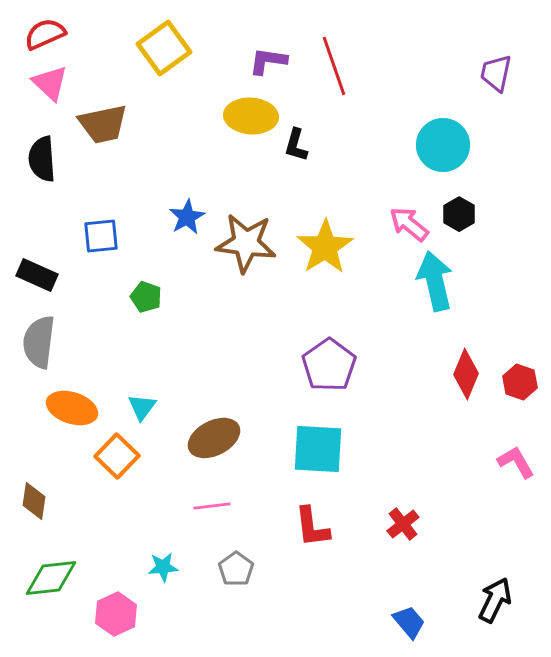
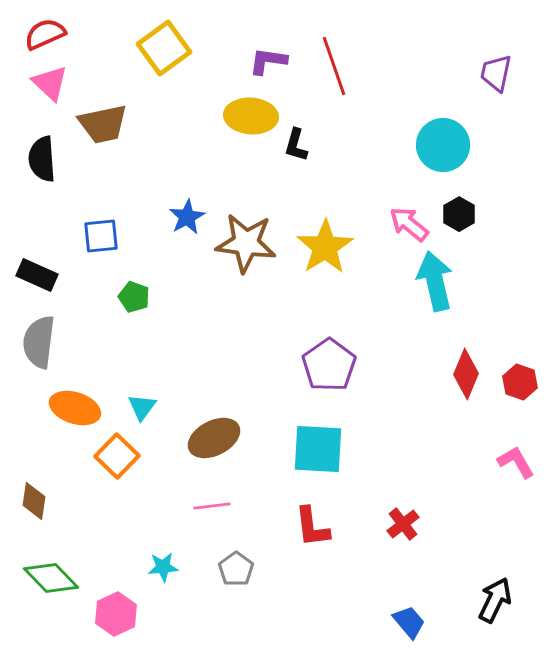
green pentagon: moved 12 px left
orange ellipse: moved 3 px right
green diamond: rotated 52 degrees clockwise
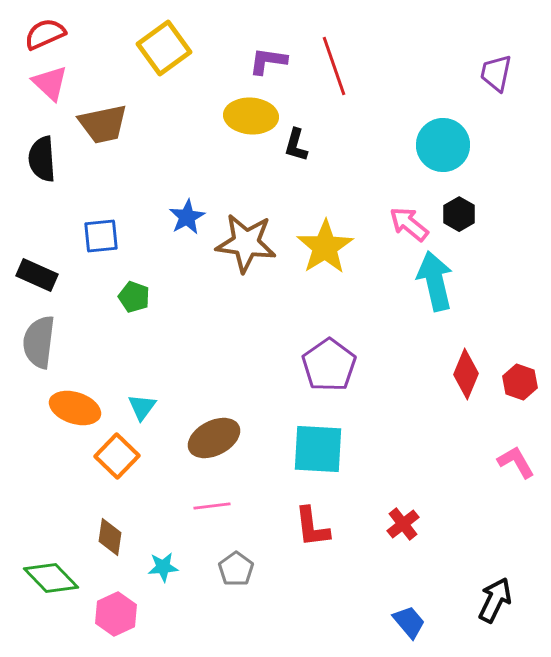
brown diamond: moved 76 px right, 36 px down
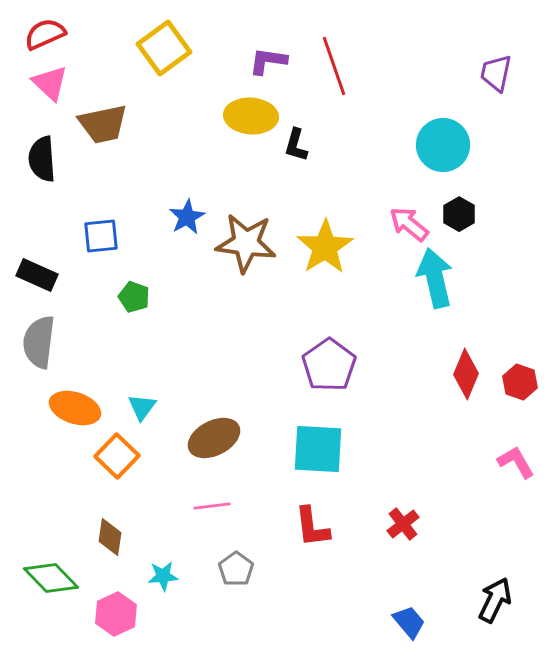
cyan arrow: moved 3 px up
cyan star: moved 9 px down
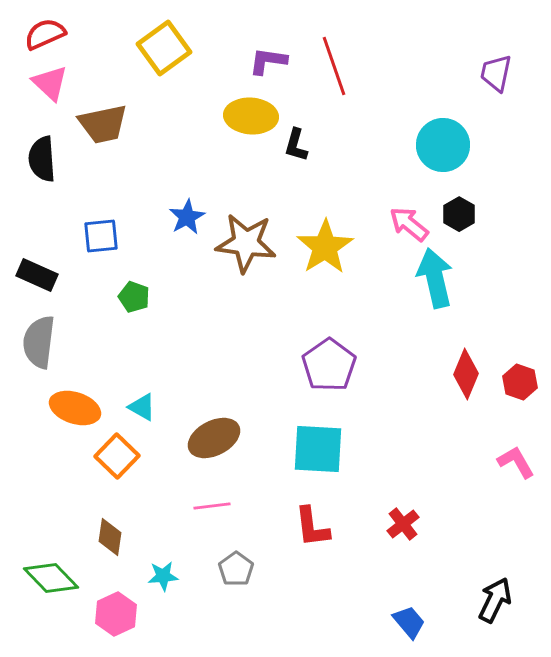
cyan triangle: rotated 36 degrees counterclockwise
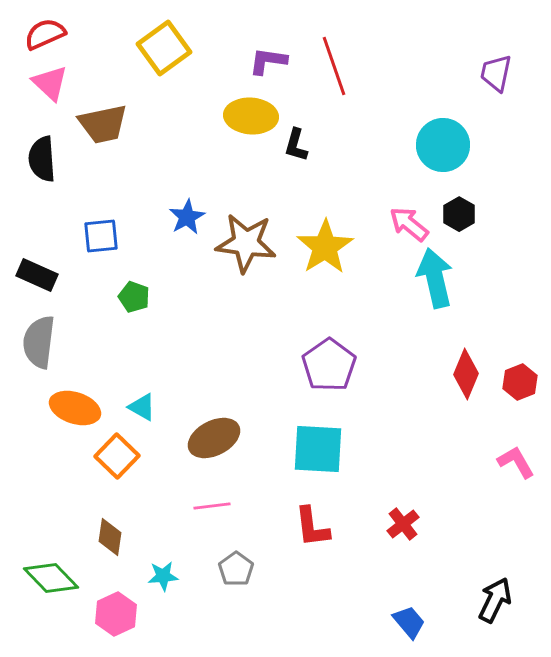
red hexagon: rotated 20 degrees clockwise
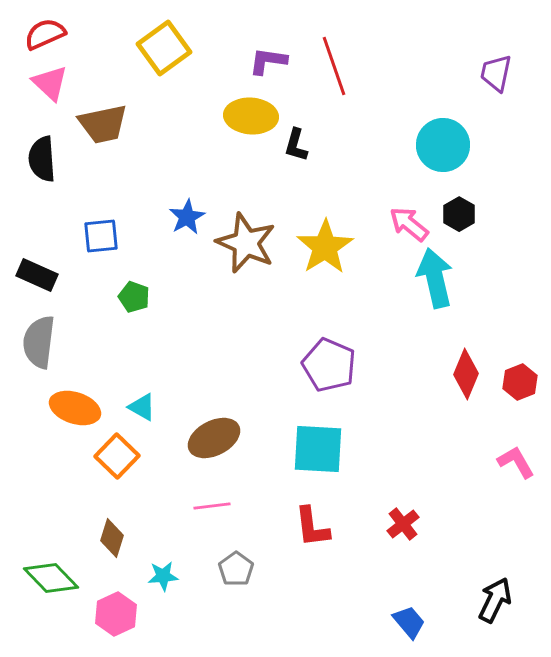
brown star: rotated 16 degrees clockwise
purple pentagon: rotated 14 degrees counterclockwise
brown diamond: moved 2 px right, 1 px down; rotated 9 degrees clockwise
